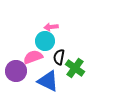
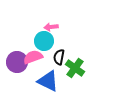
cyan circle: moved 1 px left
purple circle: moved 1 px right, 9 px up
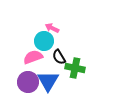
pink arrow: moved 1 px right, 1 px down; rotated 32 degrees clockwise
black semicircle: rotated 42 degrees counterclockwise
purple circle: moved 11 px right, 20 px down
green cross: rotated 24 degrees counterclockwise
blue triangle: rotated 35 degrees clockwise
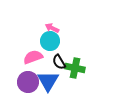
cyan circle: moved 6 px right
black semicircle: moved 5 px down
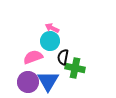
black semicircle: moved 4 px right, 5 px up; rotated 42 degrees clockwise
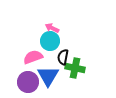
blue triangle: moved 5 px up
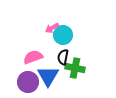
pink arrow: rotated 56 degrees counterclockwise
cyan circle: moved 13 px right, 6 px up
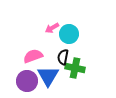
cyan circle: moved 6 px right, 1 px up
pink semicircle: moved 1 px up
purple circle: moved 1 px left, 1 px up
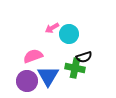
black semicircle: moved 21 px right; rotated 119 degrees counterclockwise
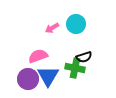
cyan circle: moved 7 px right, 10 px up
pink semicircle: moved 5 px right
purple circle: moved 1 px right, 2 px up
